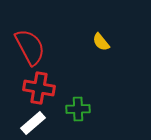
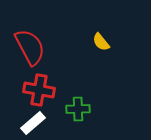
red cross: moved 2 px down
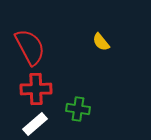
red cross: moved 3 px left, 1 px up; rotated 12 degrees counterclockwise
green cross: rotated 10 degrees clockwise
white rectangle: moved 2 px right, 1 px down
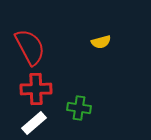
yellow semicircle: rotated 66 degrees counterclockwise
green cross: moved 1 px right, 1 px up
white rectangle: moved 1 px left, 1 px up
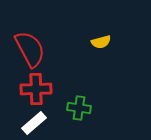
red semicircle: moved 2 px down
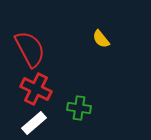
yellow semicircle: moved 3 px up; rotated 66 degrees clockwise
red cross: rotated 28 degrees clockwise
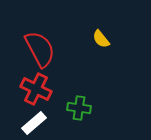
red semicircle: moved 10 px right
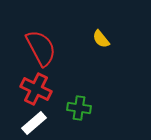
red semicircle: moved 1 px right, 1 px up
